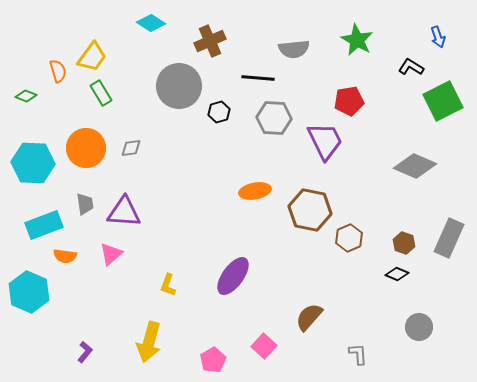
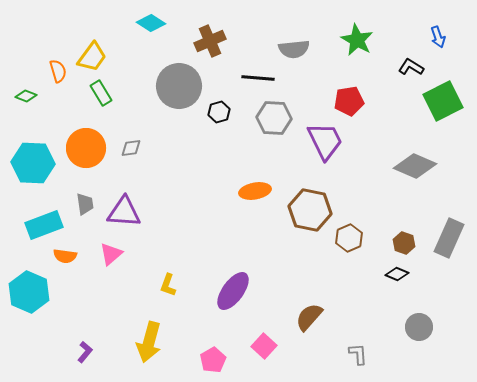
purple ellipse at (233, 276): moved 15 px down
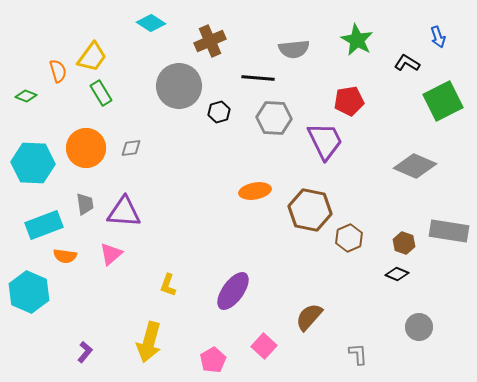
black L-shape at (411, 67): moved 4 px left, 4 px up
gray rectangle at (449, 238): moved 7 px up; rotated 75 degrees clockwise
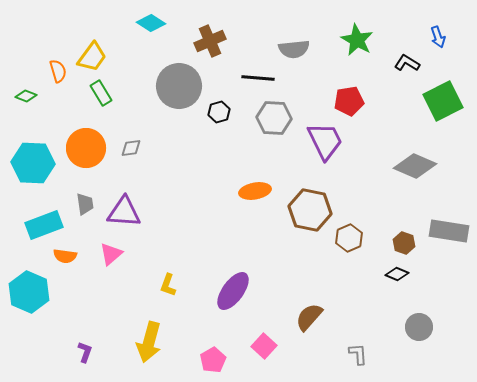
purple L-shape at (85, 352): rotated 20 degrees counterclockwise
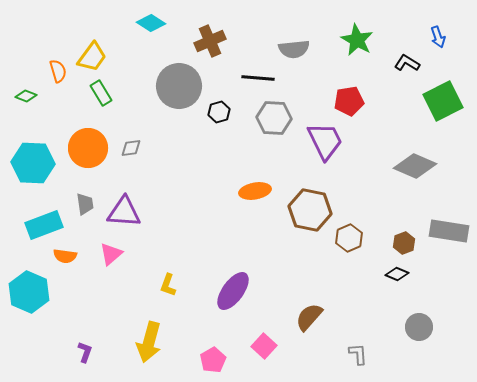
orange circle at (86, 148): moved 2 px right
brown hexagon at (404, 243): rotated 20 degrees clockwise
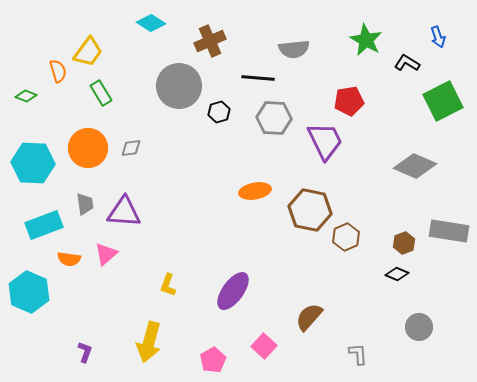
green star at (357, 40): moved 9 px right
yellow trapezoid at (92, 57): moved 4 px left, 5 px up
brown hexagon at (349, 238): moved 3 px left, 1 px up
pink triangle at (111, 254): moved 5 px left
orange semicircle at (65, 256): moved 4 px right, 3 px down
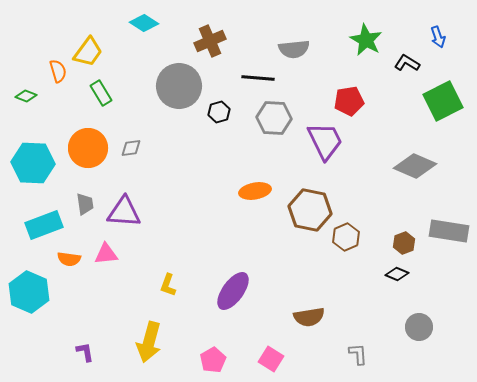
cyan diamond at (151, 23): moved 7 px left
pink triangle at (106, 254): rotated 35 degrees clockwise
brown semicircle at (309, 317): rotated 140 degrees counterclockwise
pink square at (264, 346): moved 7 px right, 13 px down; rotated 10 degrees counterclockwise
purple L-shape at (85, 352): rotated 30 degrees counterclockwise
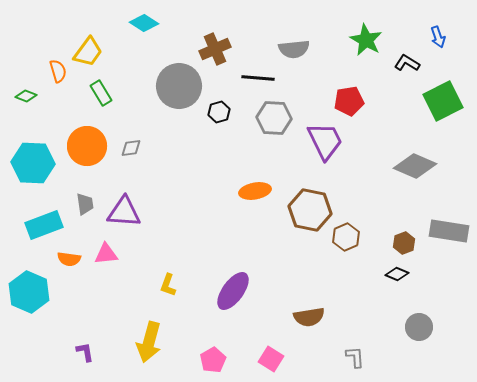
brown cross at (210, 41): moved 5 px right, 8 px down
orange circle at (88, 148): moved 1 px left, 2 px up
gray L-shape at (358, 354): moved 3 px left, 3 px down
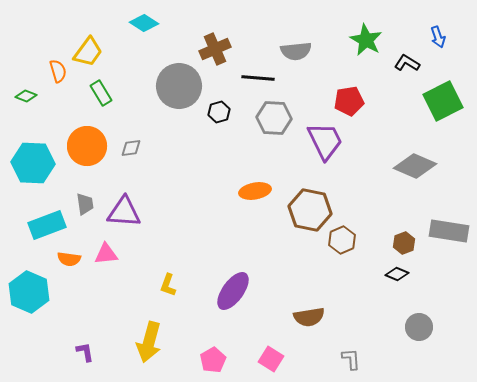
gray semicircle at (294, 49): moved 2 px right, 2 px down
cyan rectangle at (44, 225): moved 3 px right
brown hexagon at (346, 237): moved 4 px left, 3 px down
gray L-shape at (355, 357): moved 4 px left, 2 px down
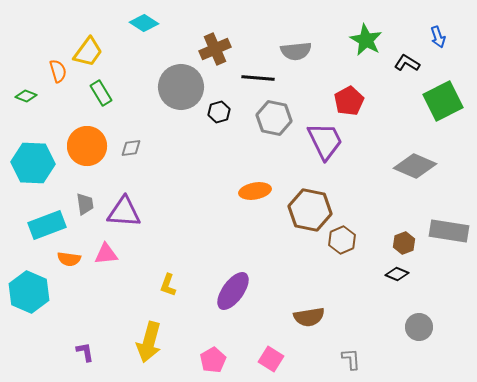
gray circle at (179, 86): moved 2 px right, 1 px down
red pentagon at (349, 101): rotated 20 degrees counterclockwise
gray hexagon at (274, 118): rotated 8 degrees clockwise
